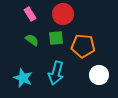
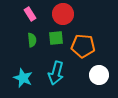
green semicircle: rotated 48 degrees clockwise
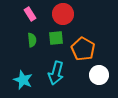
orange pentagon: moved 3 px down; rotated 25 degrees clockwise
cyan star: moved 2 px down
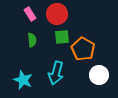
red circle: moved 6 px left
green square: moved 6 px right, 1 px up
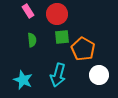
pink rectangle: moved 2 px left, 3 px up
cyan arrow: moved 2 px right, 2 px down
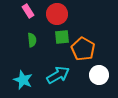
cyan arrow: rotated 135 degrees counterclockwise
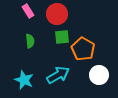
green semicircle: moved 2 px left, 1 px down
cyan star: moved 1 px right
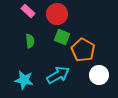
pink rectangle: rotated 16 degrees counterclockwise
green square: rotated 28 degrees clockwise
orange pentagon: moved 1 px down
cyan star: rotated 12 degrees counterclockwise
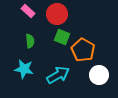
cyan star: moved 11 px up
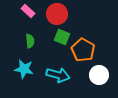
cyan arrow: rotated 45 degrees clockwise
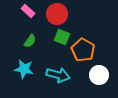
green semicircle: rotated 40 degrees clockwise
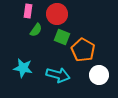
pink rectangle: rotated 56 degrees clockwise
green semicircle: moved 6 px right, 11 px up
cyan star: moved 1 px left, 1 px up
